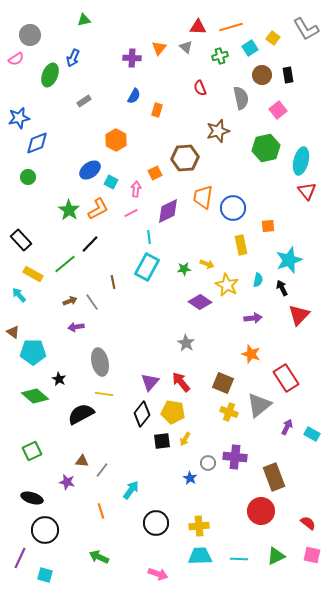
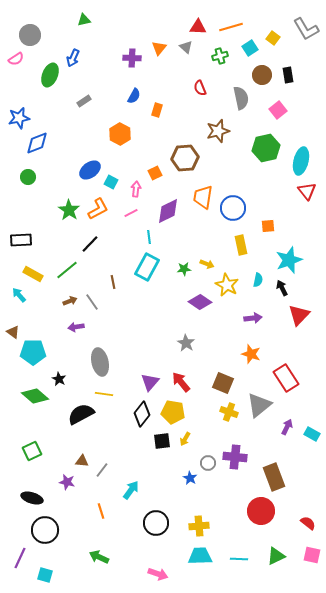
orange hexagon at (116, 140): moved 4 px right, 6 px up
black rectangle at (21, 240): rotated 50 degrees counterclockwise
green line at (65, 264): moved 2 px right, 6 px down
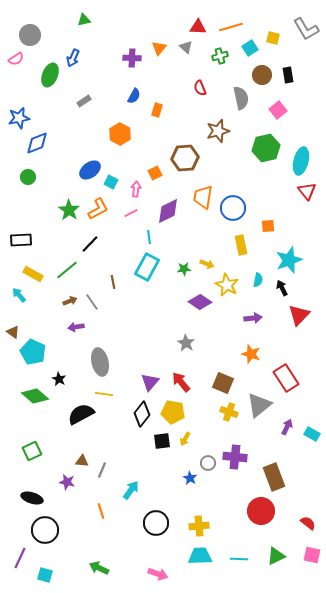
yellow square at (273, 38): rotated 24 degrees counterclockwise
cyan pentagon at (33, 352): rotated 25 degrees clockwise
gray line at (102, 470): rotated 14 degrees counterclockwise
green arrow at (99, 557): moved 11 px down
